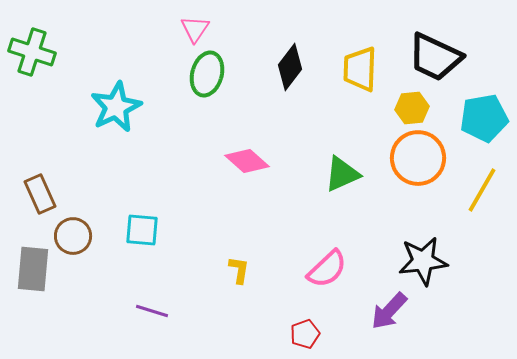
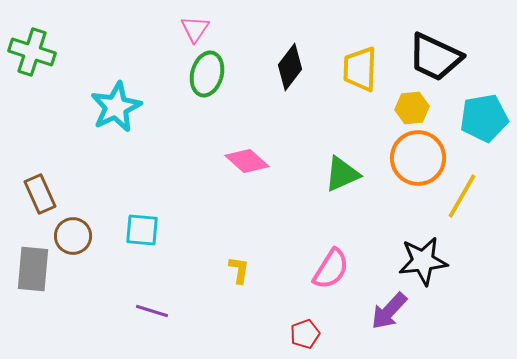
yellow line: moved 20 px left, 6 px down
pink semicircle: moved 4 px right; rotated 15 degrees counterclockwise
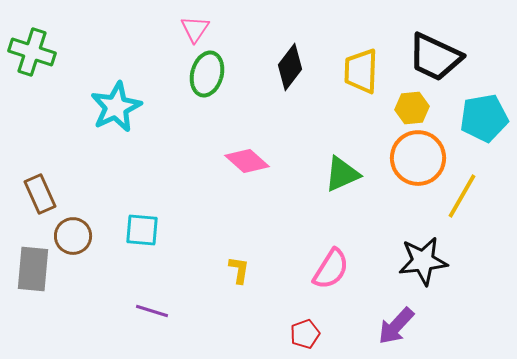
yellow trapezoid: moved 1 px right, 2 px down
purple arrow: moved 7 px right, 15 px down
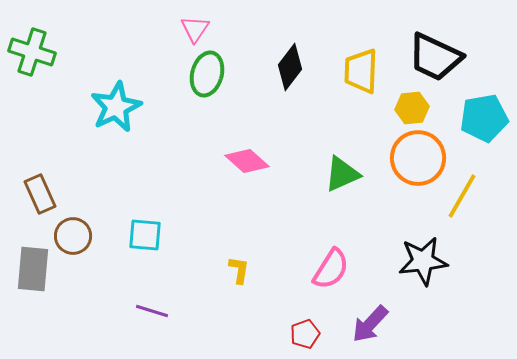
cyan square: moved 3 px right, 5 px down
purple arrow: moved 26 px left, 2 px up
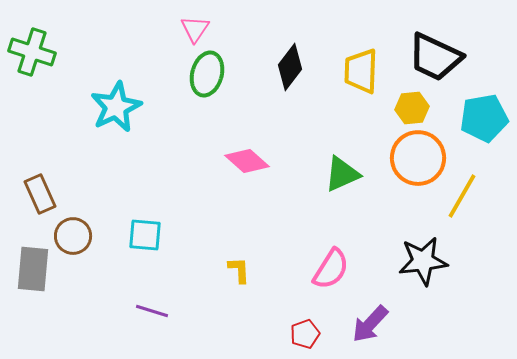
yellow L-shape: rotated 12 degrees counterclockwise
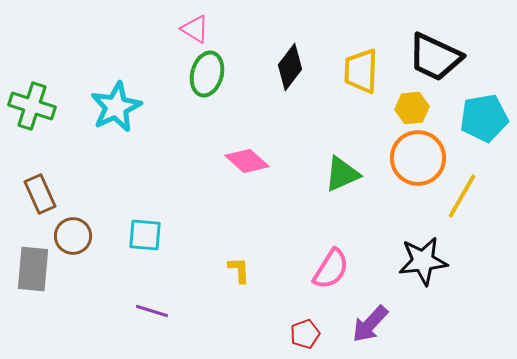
pink triangle: rotated 32 degrees counterclockwise
green cross: moved 54 px down
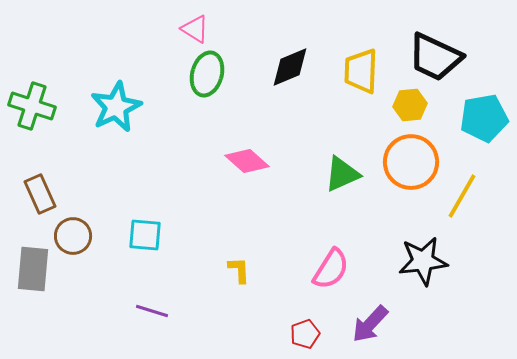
black diamond: rotated 30 degrees clockwise
yellow hexagon: moved 2 px left, 3 px up
orange circle: moved 7 px left, 4 px down
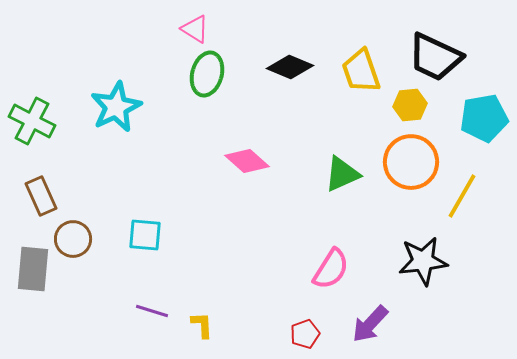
black diamond: rotated 45 degrees clockwise
yellow trapezoid: rotated 21 degrees counterclockwise
green cross: moved 15 px down; rotated 9 degrees clockwise
brown rectangle: moved 1 px right, 2 px down
brown circle: moved 3 px down
yellow L-shape: moved 37 px left, 55 px down
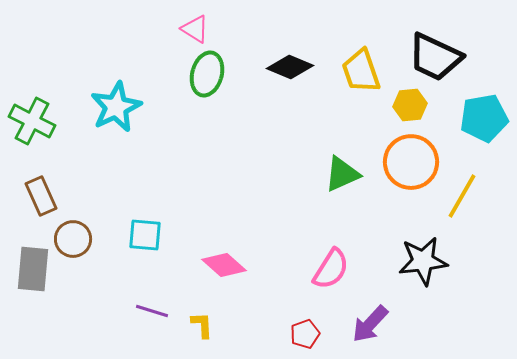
pink diamond: moved 23 px left, 104 px down
